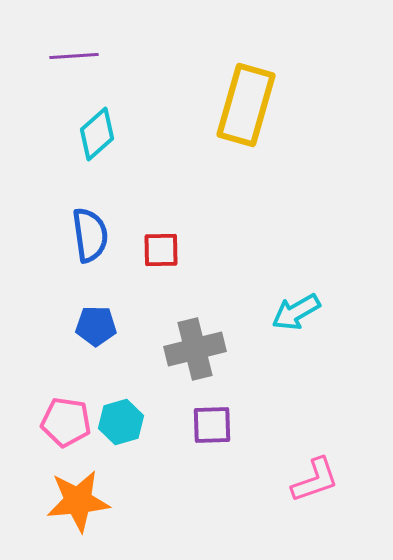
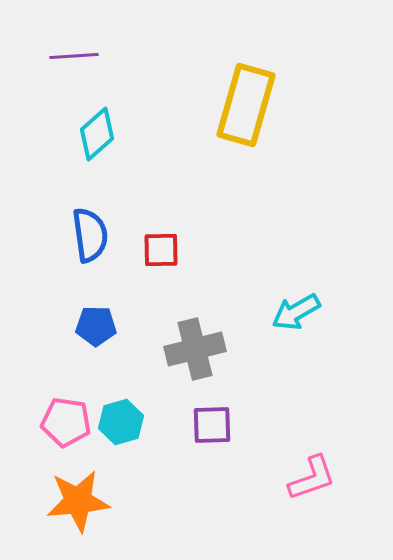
pink L-shape: moved 3 px left, 2 px up
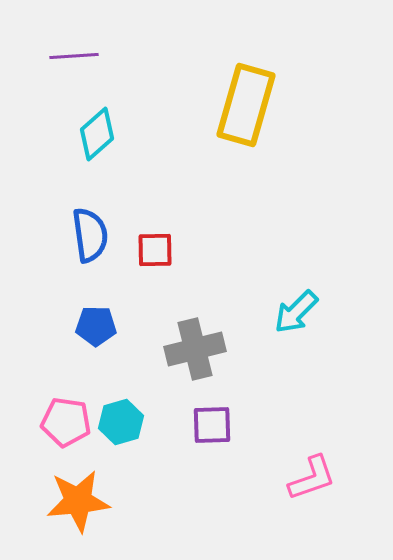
red square: moved 6 px left
cyan arrow: rotated 15 degrees counterclockwise
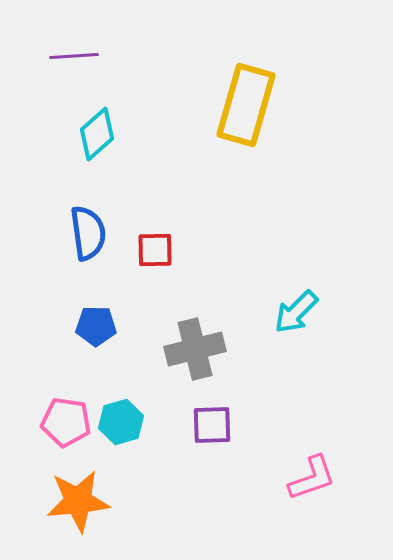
blue semicircle: moved 2 px left, 2 px up
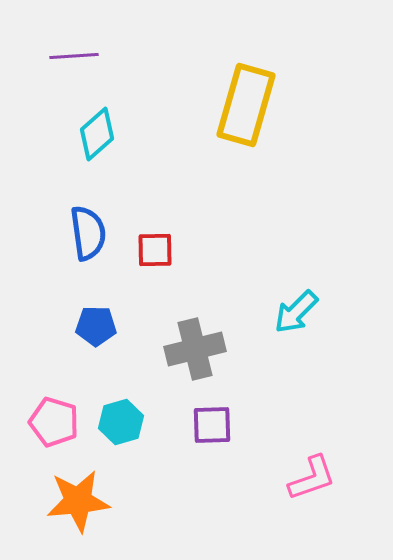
pink pentagon: moved 12 px left; rotated 9 degrees clockwise
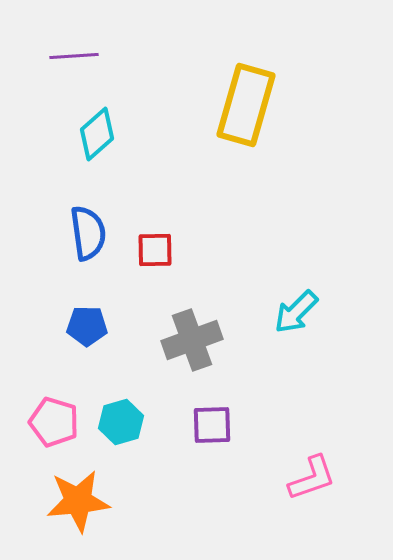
blue pentagon: moved 9 px left
gray cross: moved 3 px left, 9 px up; rotated 6 degrees counterclockwise
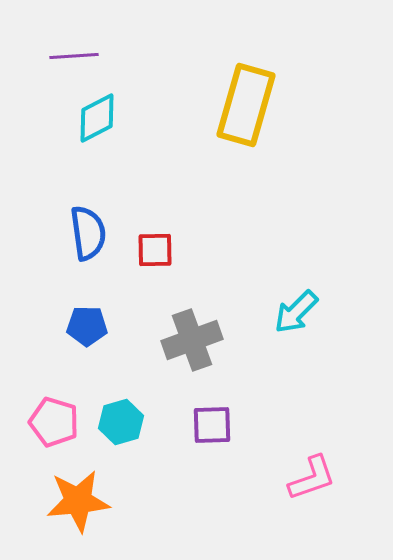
cyan diamond: moved 16 px up; rotated 14 degrees clockwise
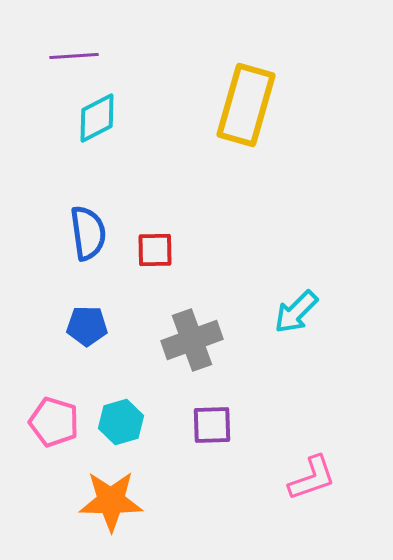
orange star: moved 33 px right; rotated 6 degrees clockwise
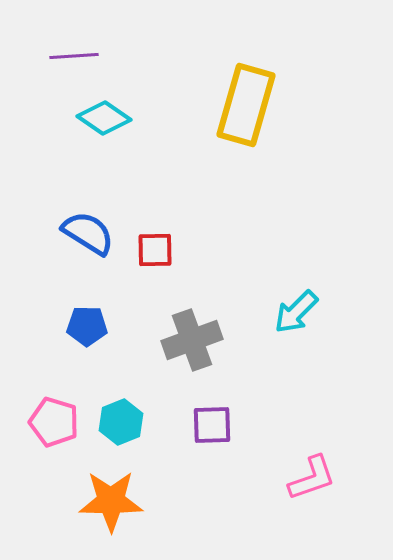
cyan diamond: moved 7 px right; rotated 62 degrees clockwise
blue semicircle: rotated 50 degrees counterclockwise
cyan hexagon: rotated 6 degrees counterclockwise
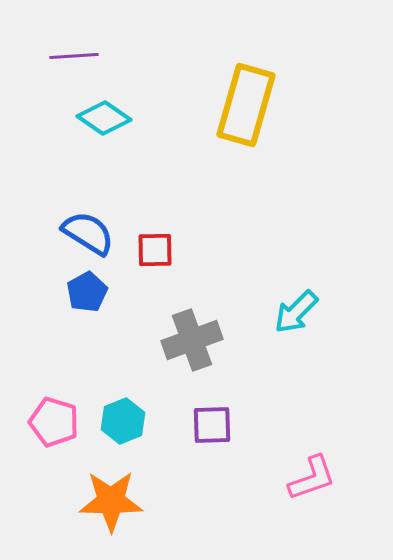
blue pentagon: moved 34 px up; rotated 30 degrees counterclockwise
cyan hexagon: moved 2 px right, 1 px up
